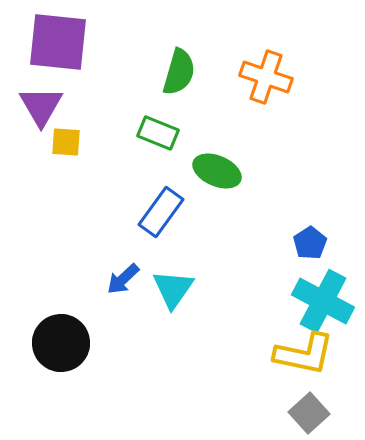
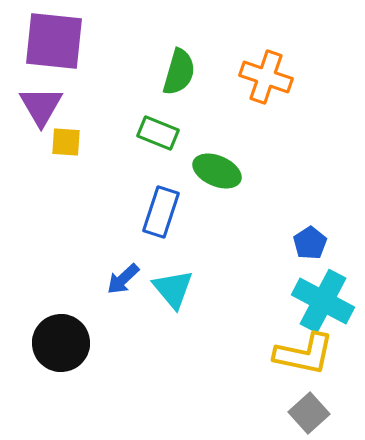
purple square: moved 4 px left, 1 px up
blue rectangle: rotated 18 degrees counterclockwise
cyan triangle: rotated 15 degrees counterclockwise
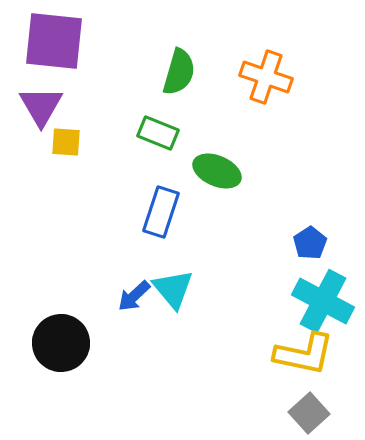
blue arrow: moved 11 px right, 17 px down
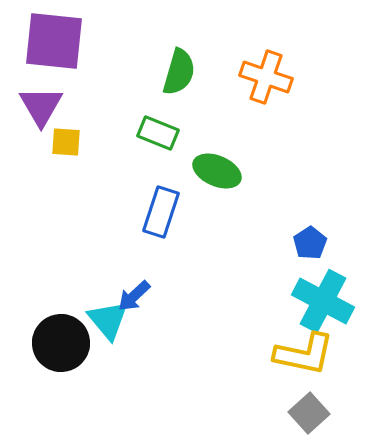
cyan triangle: moved 65 px left, 31 px down
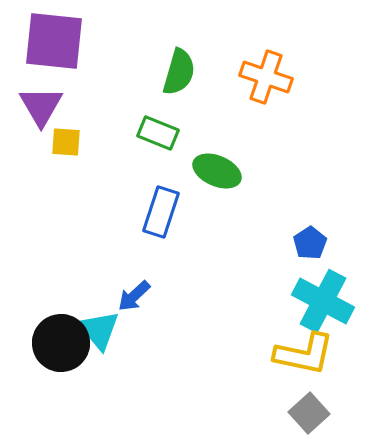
cyan triangle: moved 9 px left, 10 px down
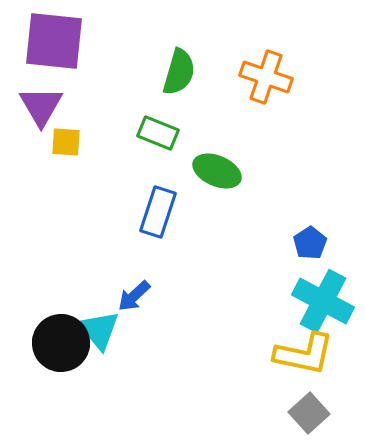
blue rectangle: moved 3 px left
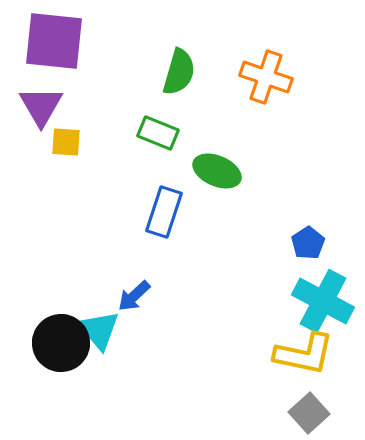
blue rectangle: moved 6 px right
blue pentagon: moved 2 px left
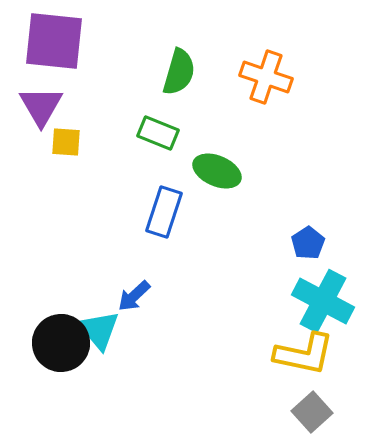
gray square: moved 3 px right, 1 px up
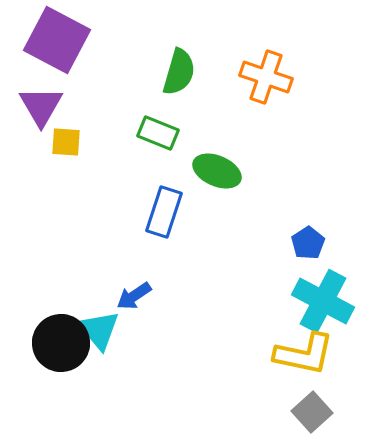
purple square: moved 3 px right, 1 px up; rotated 22 degrees clockwise
blue arrow: rotated 9 degrees clockwise
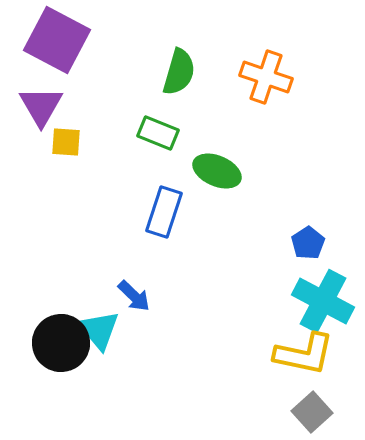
blue arrow: rotated 102 degrees counterclockwise
